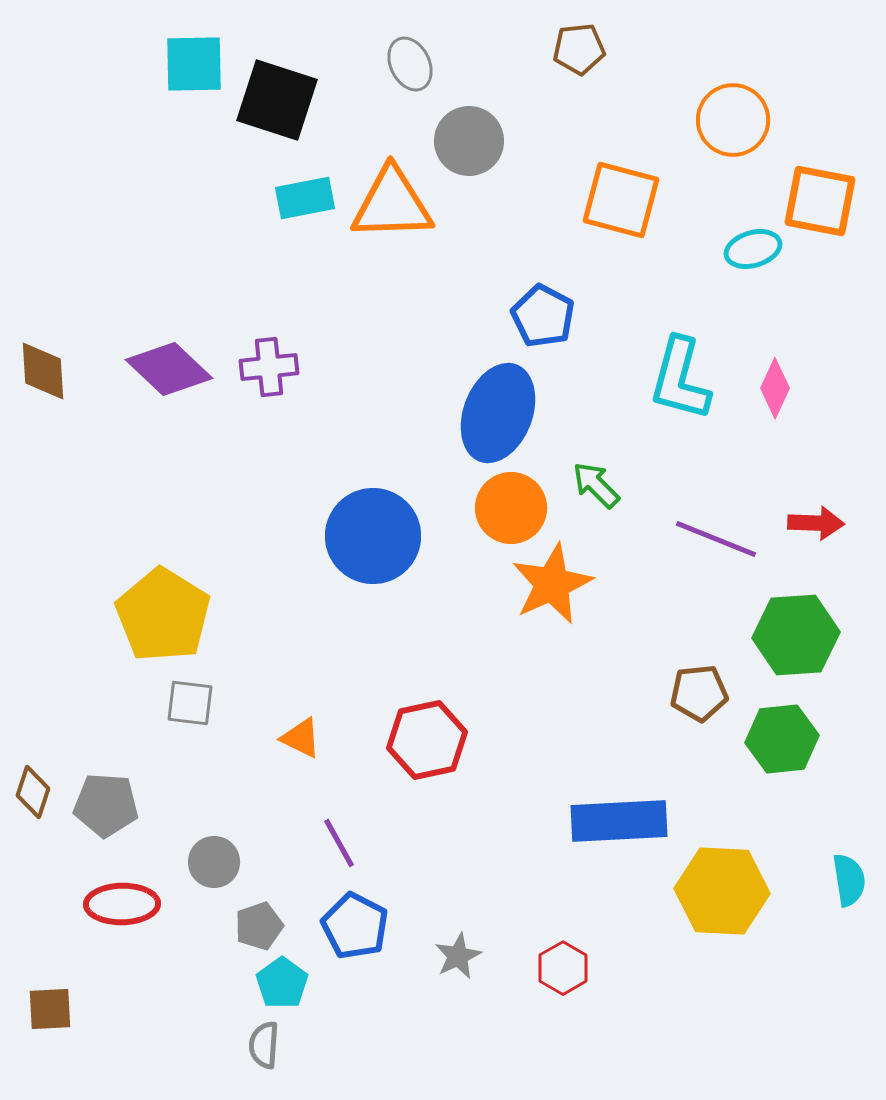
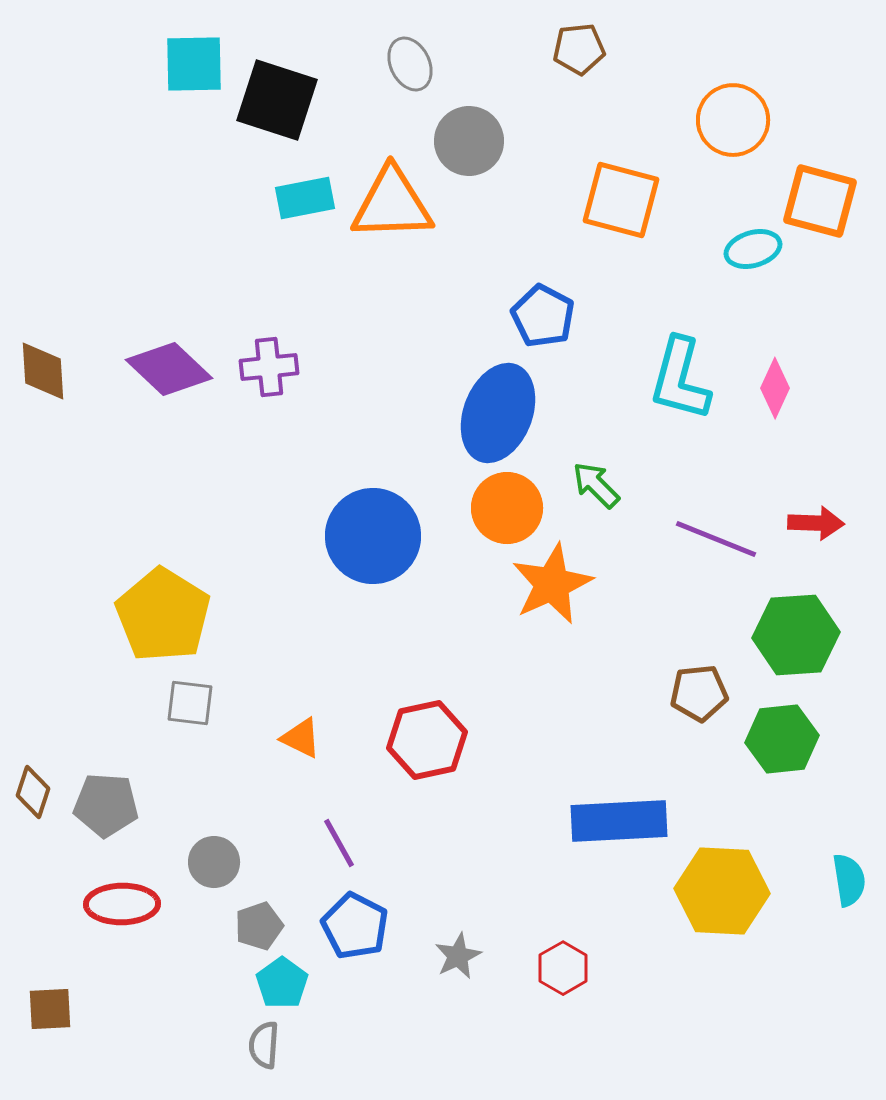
orange square at (820, 201): rotated 4 degrees clockwise
orange circle at (511, 508): moved 4 px left
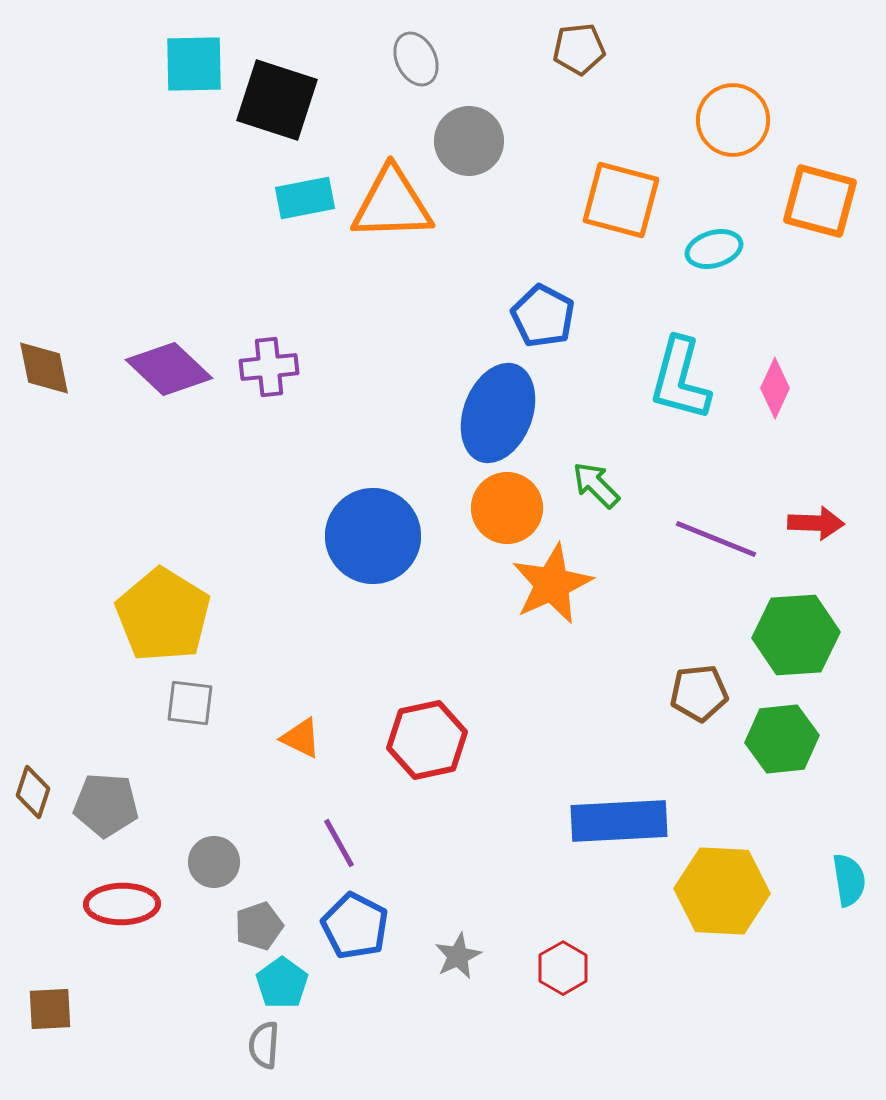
gray ellipse at (410, 64): moved 6 px right, 5 px up
cyan ellipse at (753, 249): moved 39 px left
brown diamond at (43, 371): moved 1 px right, 3 px up; rotated 8 degrees counterclockwise
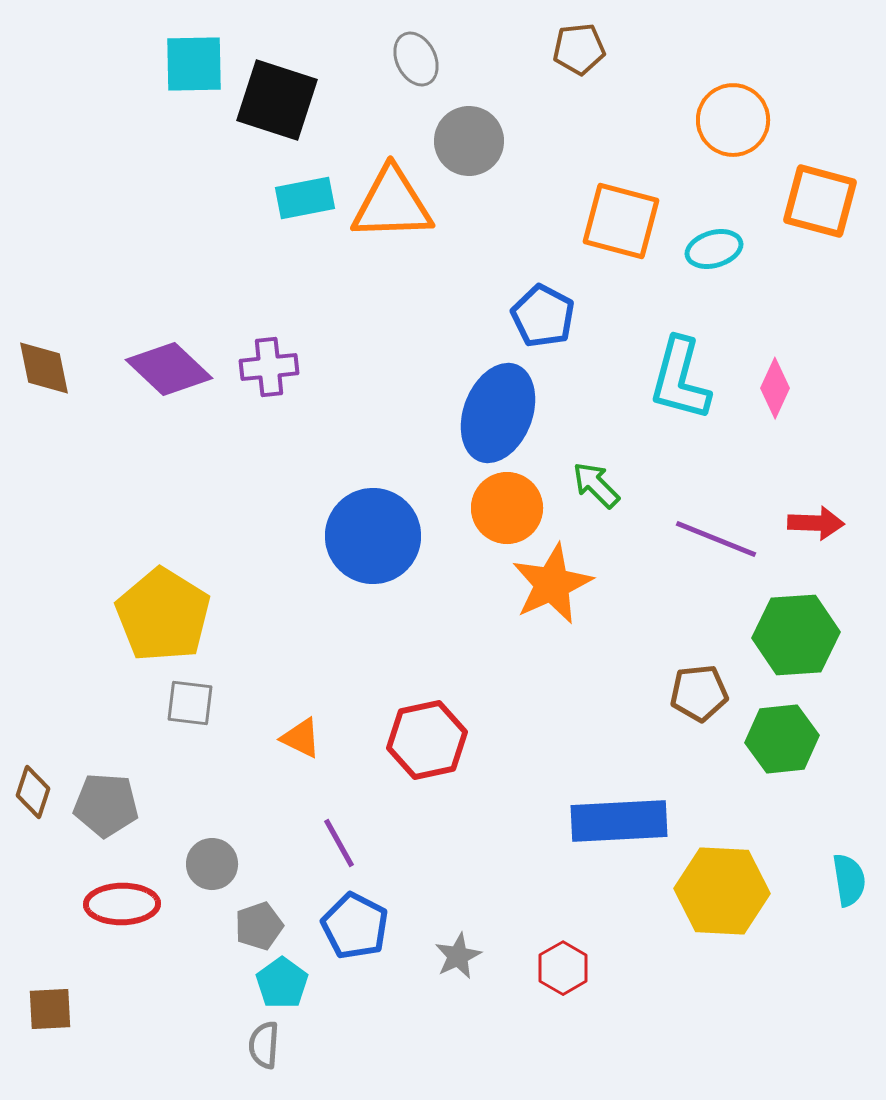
orange square at (621, 200): moved 21 px down
gray circle at (214, 862): moved 2 px left, 2 px down
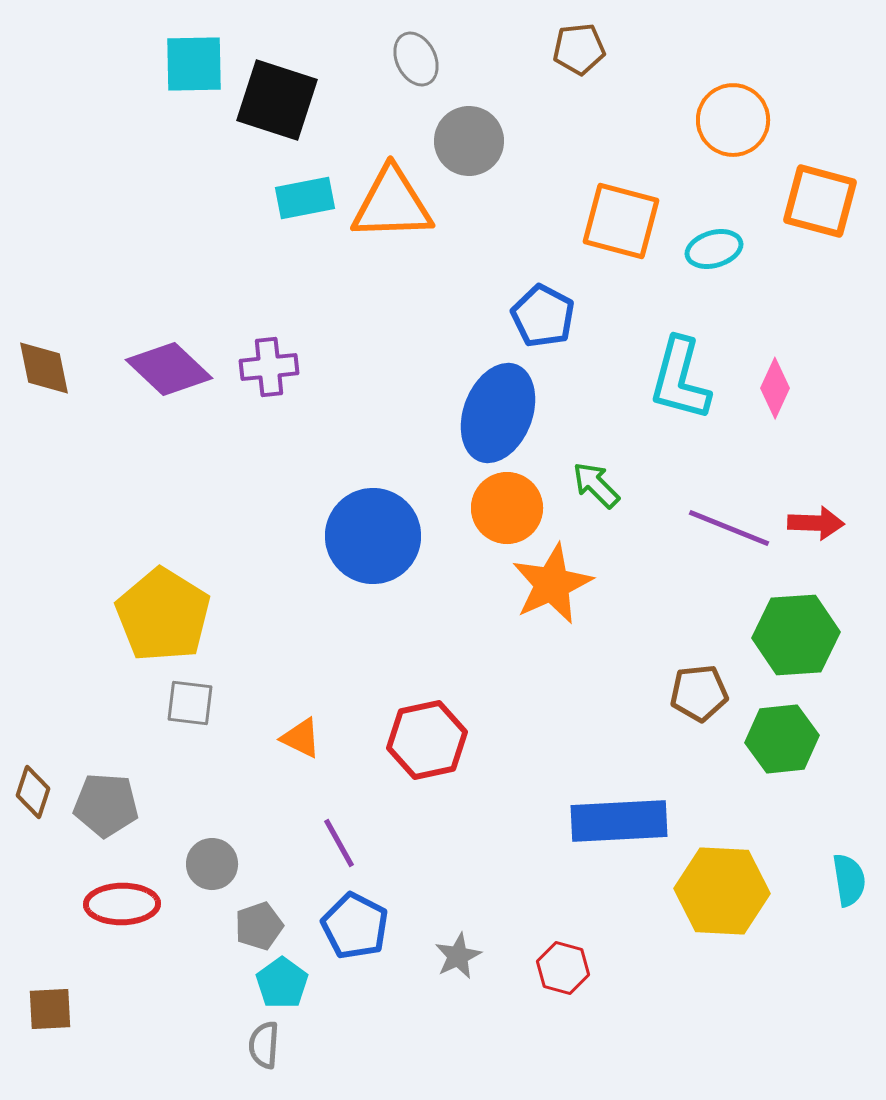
purple line at (716, 539): moved 13 px right, 11 px up
red hexagon at (563, 968): rotated 15 degrees counterclockwise
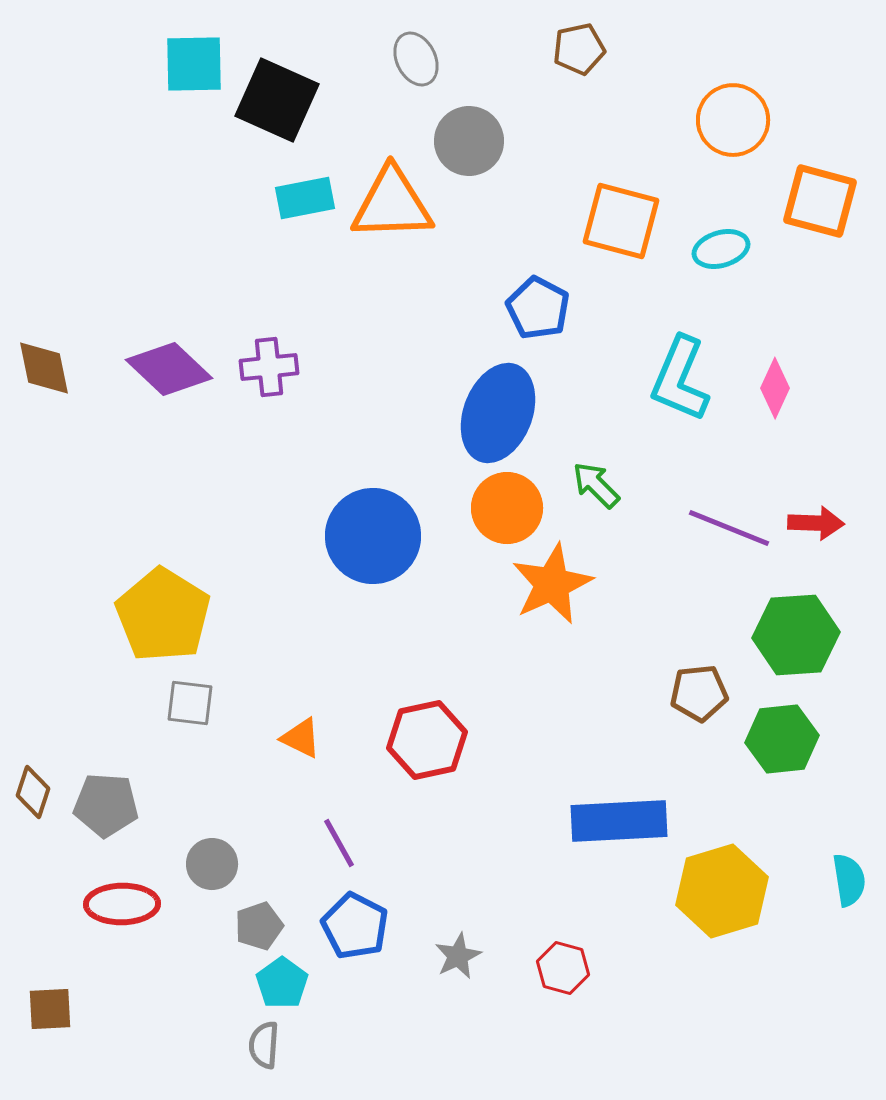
brown pentagon at (579, 49): rotated 6 degrees counterclockwise
black square at (277, 100): rotated 6 degrees clockwise
cyan ellipse at (714, 249): moved 7 px right
blue pentagon at (543, 316): moved 5 px left, 8 px up
cyan L-shape at (680, 379): rotated 8 degrees clockwise
yellow hexagon at (722, 891): rotated 20 degrees counterclockwise
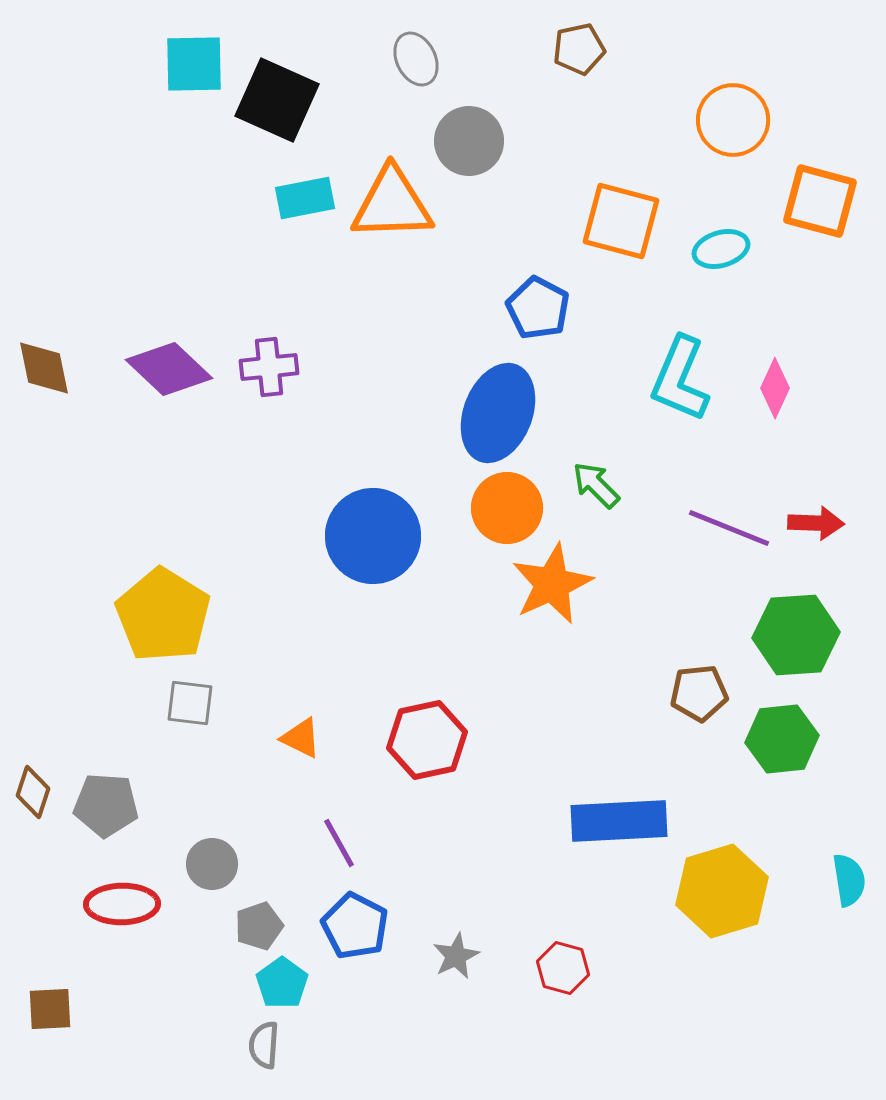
gray star at (458, 956): moved 2 px left
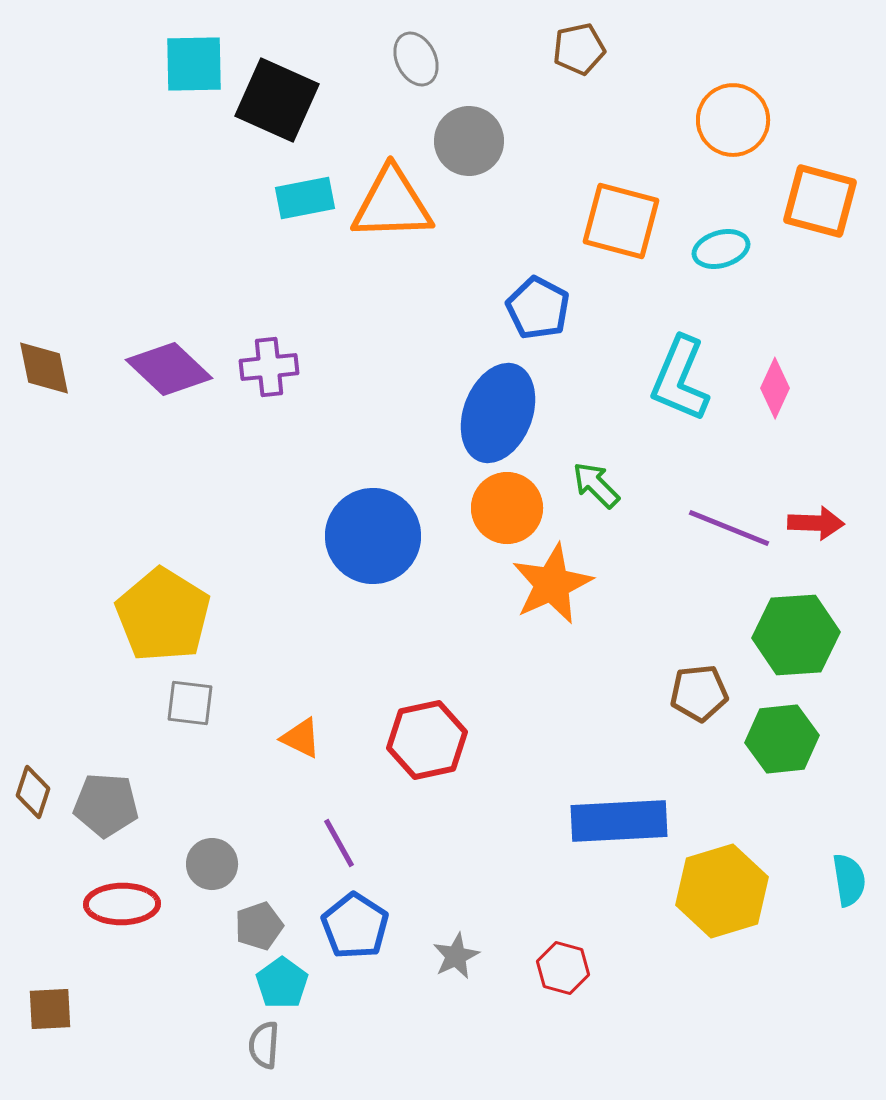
blue pentagon at (355, 926): rotated 6 degrees clockwise
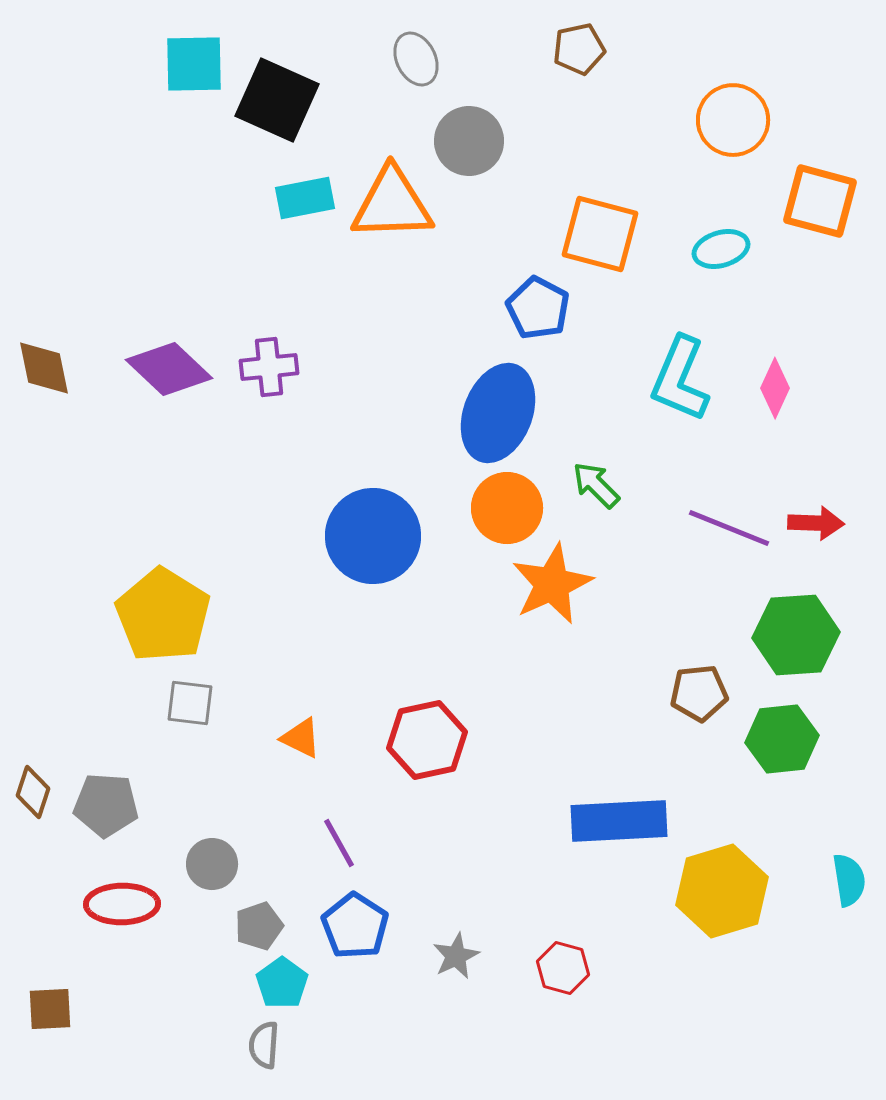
orange square at (621, 221): moved 21 px left, 13 px down
